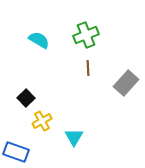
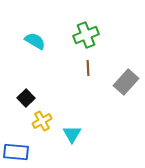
cyan semicircle: moved 4 px left, 1 px down
gray rectangle: moved 1 px up
cyan triangle: moved 2 px left, 3 px up
blue rectangle: rotated 15 degrees counterclockwise
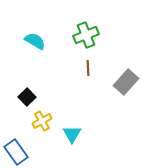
black square: moved 1 px right, 1 px up
blue rectangle: rotated 50 degrees clockwise
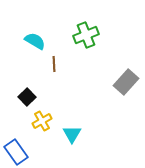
brown line: moved 34 px left, 4 px up
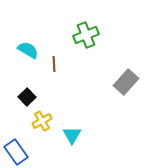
cyan semicircle: moved 7 px left, 9 px down
cyan triangle: moved 1 px down
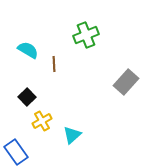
cyan triangle: rotated 18 degrees clockwise
